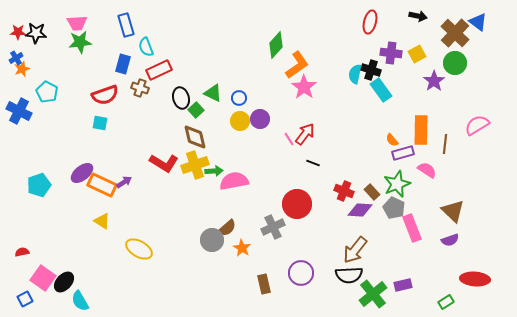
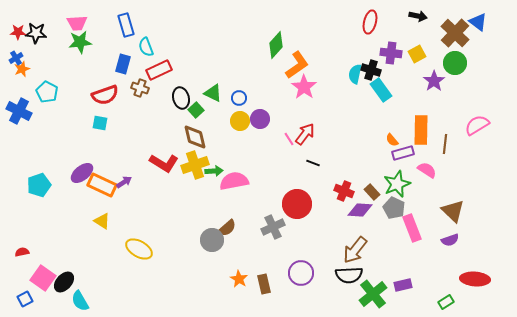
orange star at (242, 248): moved 3 px left, 31 px down
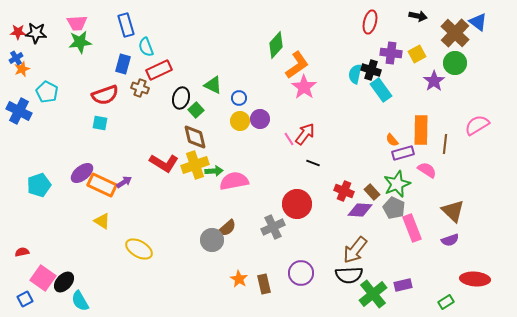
green triangle at (213, 93): moved 8 px up
black ellipse at (181, 98): rotated 30 degrees clockwise
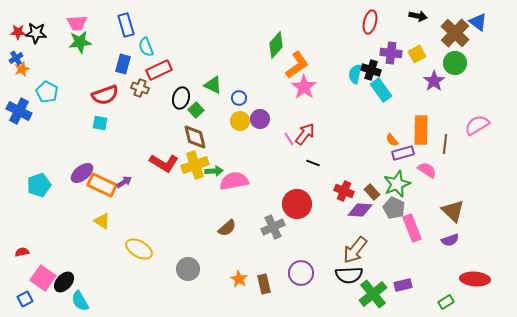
gray circle at (212, 240): moved 24 px left, 29 px down
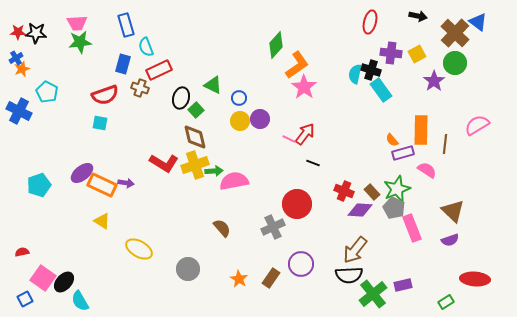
pink line at (289, 139): rotated 32 degrees counterclockwise
purple arrow at (124, 182): moved 2 px right, 1 px down; rotated 42 degrees clockwise
green star at (397, 184): moved 5 px down
brown semicircle at (227, 228): moved 5 px left; rotated 90 degrees counterclockwise
purple circle at (301, 273): moved 9 px up
brown rectangle at (264, 284): moved 7 px right, 6 px up; rotated 48 degrees clockwise
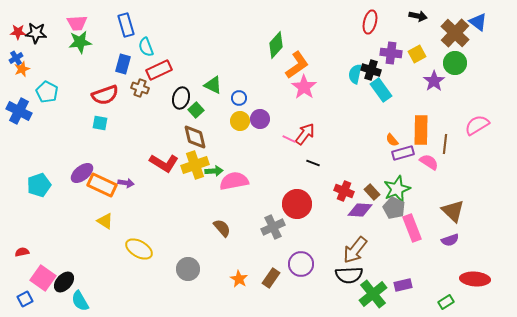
pink semicircle at (427, 170): moved 2 px right, 8 px up
yellow triangle at (102, 221): moved 3 px right
